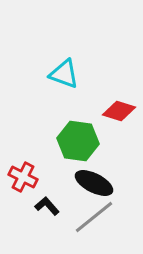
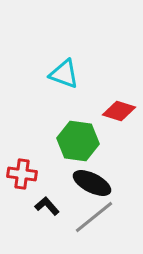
red cross: moved 1 px left, 3 px up; rotated 20 degrees counterclockwise
black ellipse: moved 2 px left
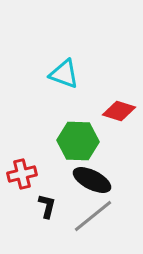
green hexagon: rotated 6 degrees counterclockwise
red cross: rotated 20 degrees counterclockwise
black ellipse: moved 3 px up
black L-shape: rotated 55 degrees clockwise
gray line: moved 1 px left, 1 px up
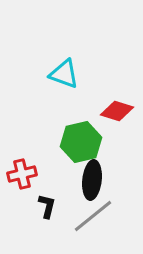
red diamond: moved 2 px left
green hexagon: moved 3 px right, 1 px down; rotated 15 degrees counterclockwise
black ellipse: rotated 69 degrees clockwise
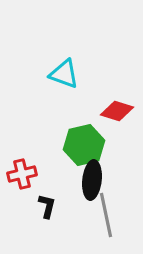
green hexagon: moved 3 px right, 3 px down
gray line: moved 13 px right, 1 px up; rotated 63 degrees counterclockwise
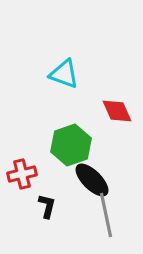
red diamond: rotated 48 degrees clockwise
green hexagon: moved 13 px left; rotated 6 degrees counterclockwise
black ellipse: rotated 51 degrees counterclockwise
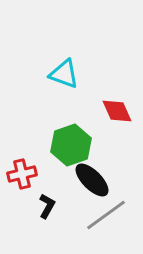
black L-shape: rotated 15 degrees clockwise
gray line: rotated 66 degrees clockwise
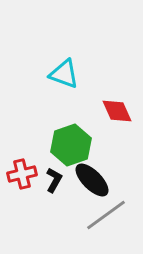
black L-shape: moved 7 px right, 26 px up
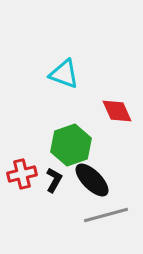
gray line: rotated 21 degrees clockwise
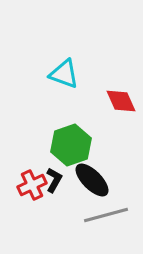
red diamond: moved 4 px right, 10 px up
red cross: moved 10 px right, 11 px down; rotated 12 degrees counterclockwise
